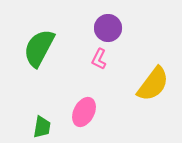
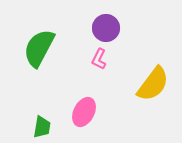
purple circle: moved 2 px left
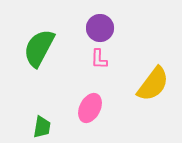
purple circle: moved 6 px left
pink L-shape: rotated 25 degrees counterclockwise
pink ellipse: moved 6 px right, 4 px up
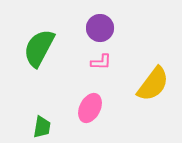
pink L-shape: moved 2 px right, 3 px down; rotated 90 degrees counterclockwise
